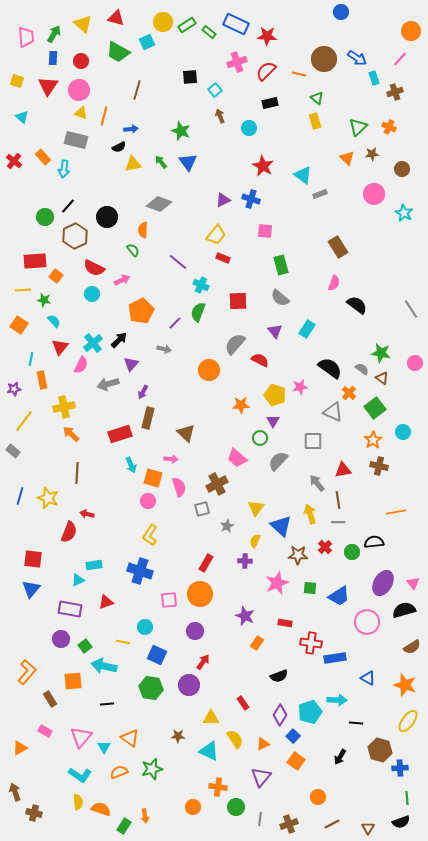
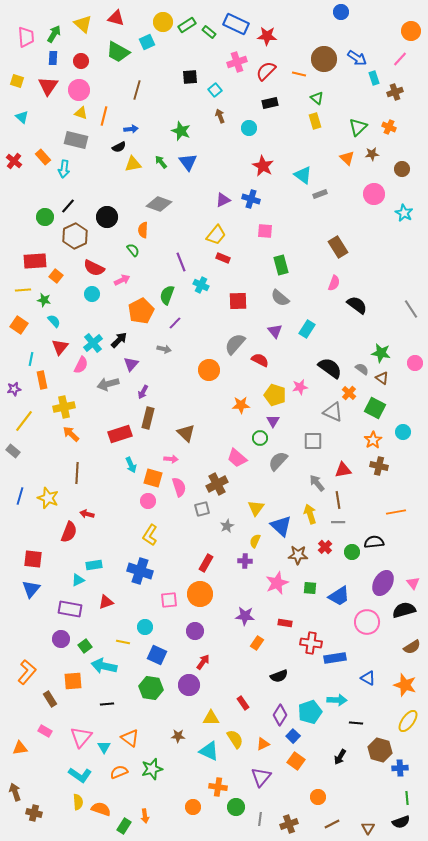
purple line at (178, 262): moved 3 px right; rotated 30 degrees clockwise
green semicircle at (198, 312): moved 31 px left, 17 px up
green square at (375, 408): rotated 25 degrees counterclockwise
purple star at (245, 616): rotated 18 degrees counterclockwise
orange triangle at (20, 748): rotated 21 degrees clockwise
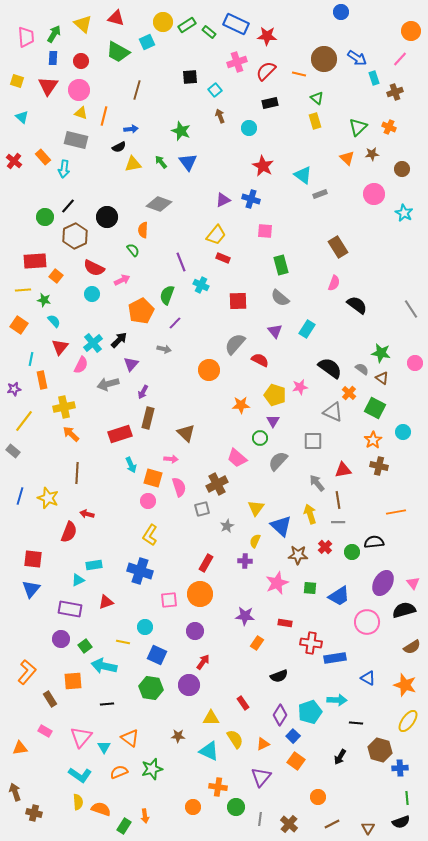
brown cross at (289, 824): rotated 30 degrees counterclockwise
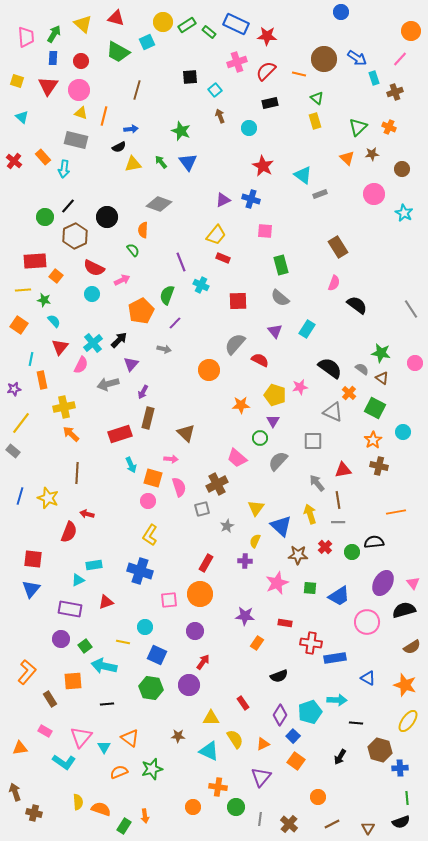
yellow line at (24, 421): moved 3 px left, 2 px down
cyan L-shape at (80, 775): moved 16 px left, 13 px up
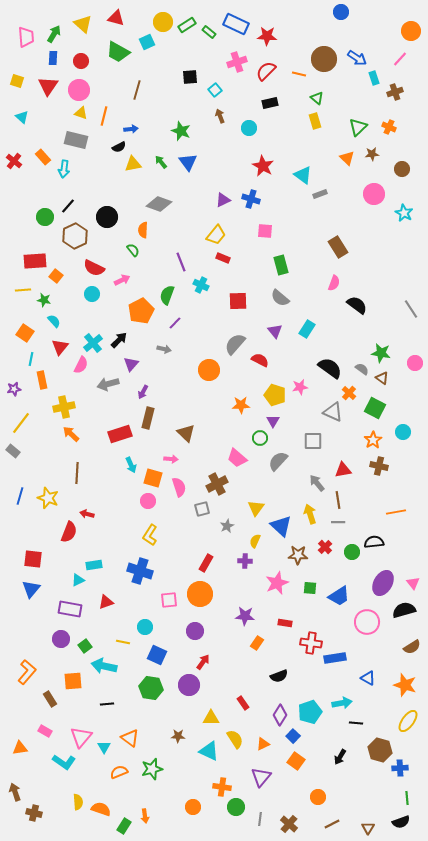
orange square at (19, 325): moved 6 px right, 8 px down
cyan arrow at (337, 700): moved 5 px right, 3 px down; rotated 12 degrees counterclockwise
orange cross at (218, 787): moved 4 px right
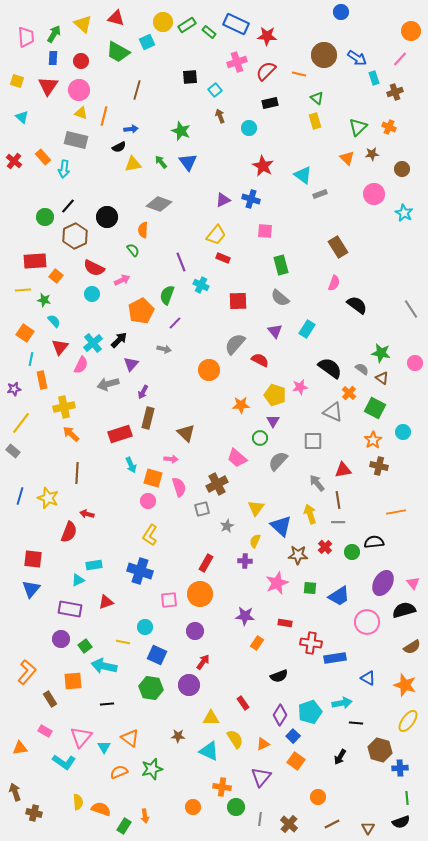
brown circle at (324, 59): moved 4 px up
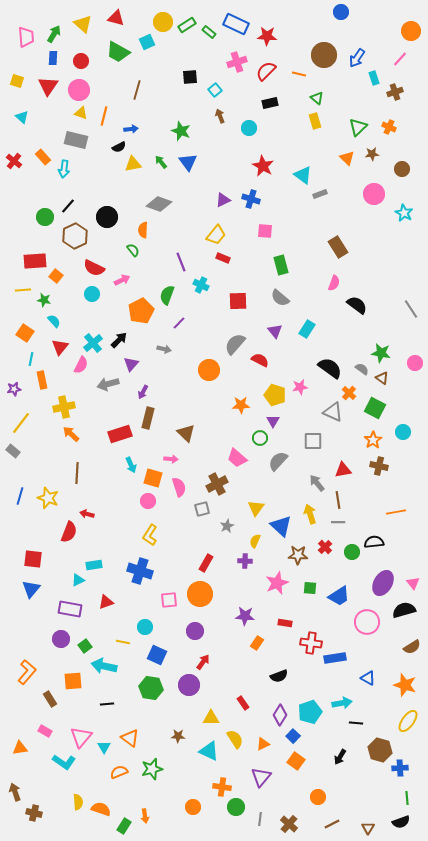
blue arrow at (357, 58): rotated 90 degrees clockwise
purple line at (175, 323): moved 4 px right
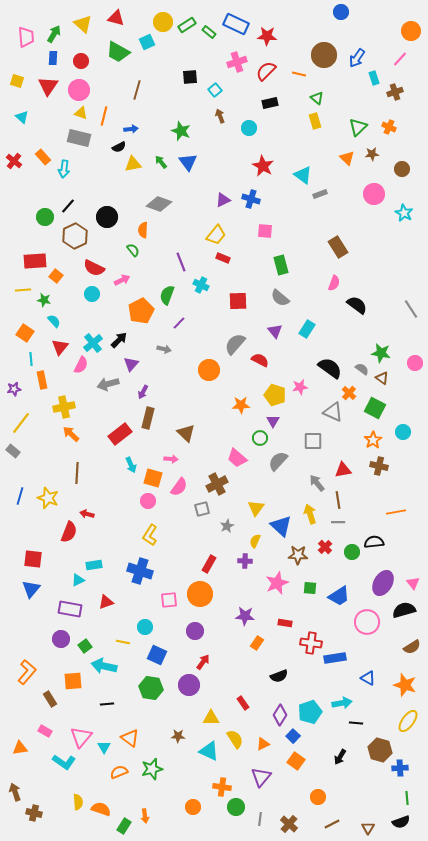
gray rectangle at (76, 140): moved 3 px right, 2 px up
cyan line at (31, 359): rotated 16 degrees counterclockwise
red rectangle at (120, 434): rotated 20 degrees counterclockwise
pink semicircle at (179, 487): rotated 54 degrees clockwise
red rectangle at (206, 563): moved 3 px right, 1 px down
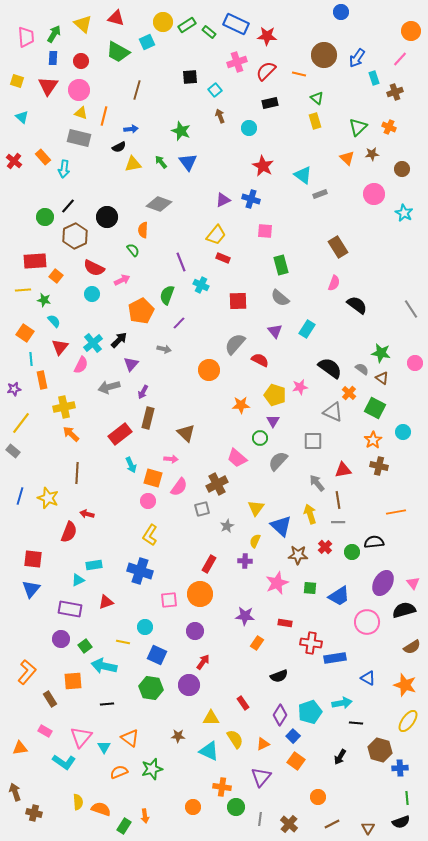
gray arrow at (108, 384): moved 1 px right, 3 px down
